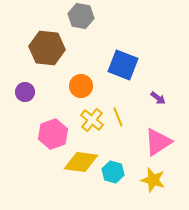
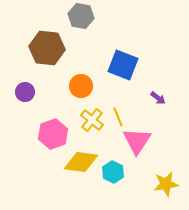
pink triangle: moved 21 px left, 1 px up; rotated 24 degrees counterclockwise
cyan hexagon: rotated 10 degrees clockwise
yellow star: moved 13 px right, 4 px down; rotated 25 degrees counterclockwise
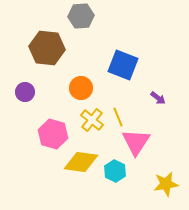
gray hexagon: rotated 15 degrees counterclockwise
orange circle: moved 2 px down
pink hexagon: rotated 24 degrees counterclockwise
pink triangle: moved 1 px left, 1 px down
cyan hexagon: moved 2 px right, 1 px up
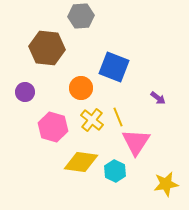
blue square: moved 9 px left, 2 px down
pink hexagon: moved 7 px up
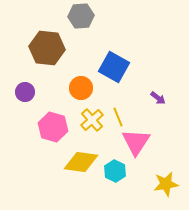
blue square: rotated 8 degrees clockwise
yellow cross: rotated 10 degrees clockwise
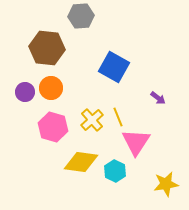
orange circle: moved 30 px left
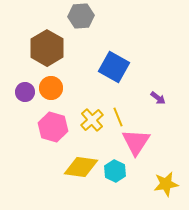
brown hexagon: rotated 24 degrees clockwise
yellow diamond: moved 5 px down
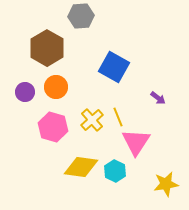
orange circle: moved 5 px right, 1 px up
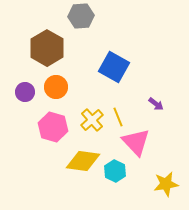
purple arrow: moved 2 px left, 6 px down
pink triangle: rotated 16 degrees counterclockwise
yellow diamond: moved 2 px right, 6 px up
